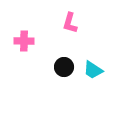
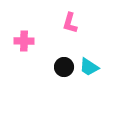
cyan trapezoid: moved 4 px left, 3 px up
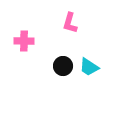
black circle: moved 1 px left, 1 px up
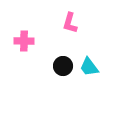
cyan trapezoid: rotated 20 degrees clockwise
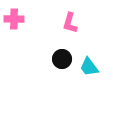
pink cross: moved 10 px left, 22 px up
black circle: moved 1 px left, 7 px up
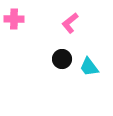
pink L-shape: rotated 35 degrees clockwise
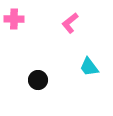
black circle: moved 24 px left, 21 px down
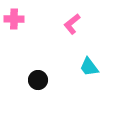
pink L-shape: moved 2 px right, 1 px down
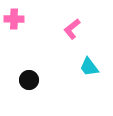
pink L-shape: moved 5 px down
black circle: moved 9 px left
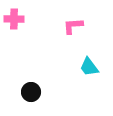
pink L-shape: moved 1 px right, 3 px up; rotated 35 degrees clockwise
black circle: moved 2 px right, 12 px down
